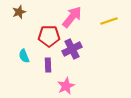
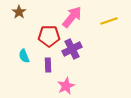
brown star: rotated 16 degrees counterclockwise
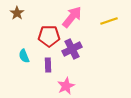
brown star: moved 2 px left, 1 px down
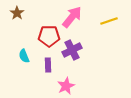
purple cross: moved 1 px down
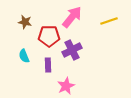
brown star: moved 8 px right, 9 px down; rotated 24 degrees counterclockwise
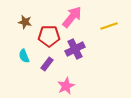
yellow line: moved 5 px down
purple cross: moved 3 px right, 1 px up
purple rectangle: moved 1 px left, 1 px up; rotated 40 degrees clockwise
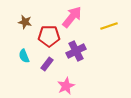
purple cross: moved 1 px right, 2 px down
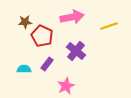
pink arrow: rotated 40 degrees clockwise
brown star: rotated 16 degrees counterclockwise
red pentagon: moved 7 px left; rotated 25 degrees clockwise
purple cross: rotated 24 degrees counterclockwise
cyan semicircle: moved 13 px down; rotated 112 degrees clockwise
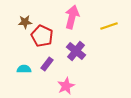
pink arrow: rotated 65 degrees counterclockwise
